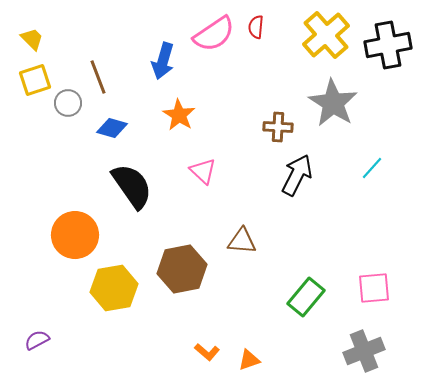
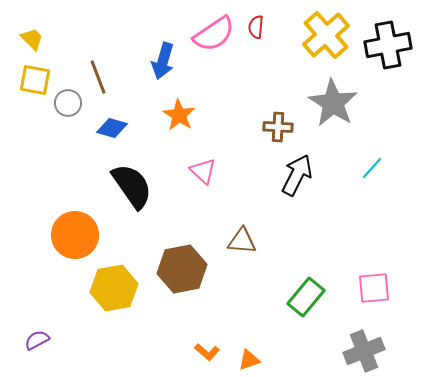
yellow square: rotated 28 degrees clockwise
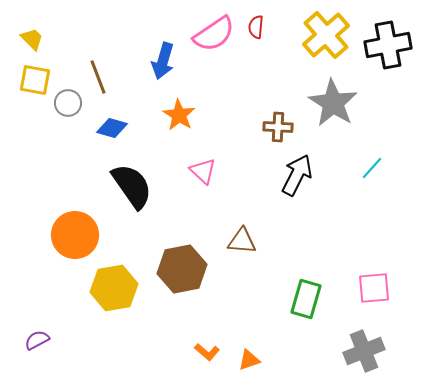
green rectangle: moved 2 px down; rotated 24 degrees counterclockwise
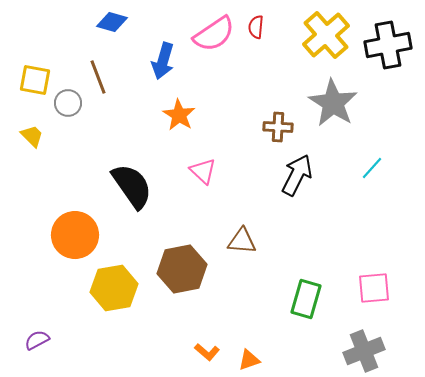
yellow trapezoid: moved 97 px down
blue diamond: moved 106 px up
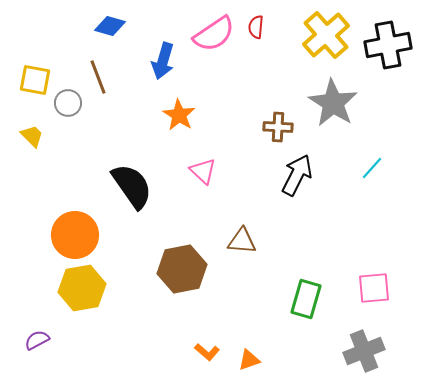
blue diamond: moved 2 px left, 4 px down
yellow hexagon: moved 32 px left
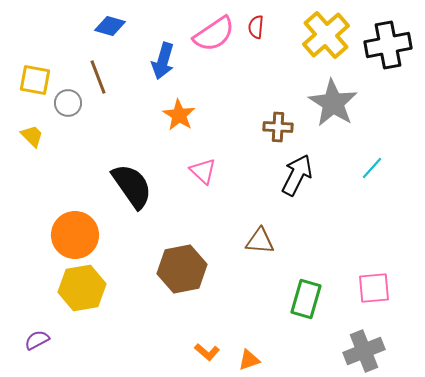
brown triangle: moved 18 px right
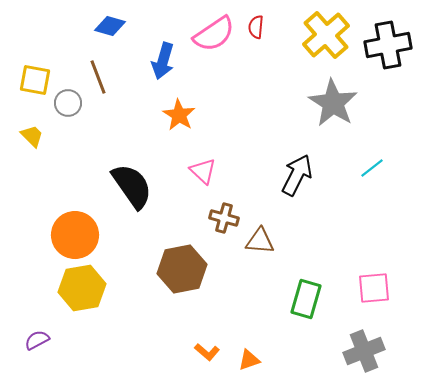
brown cross: moved 54 px left, 91 px down; rotated 12 degrees clockwise
cyan line: rotated 10 degrees clockwise
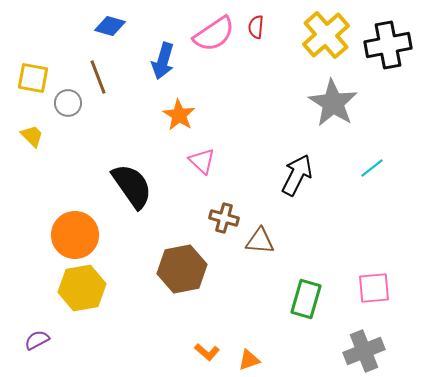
yellow square: moved 2 px left, 2 px up
pink triangle: moved 1 px left, 10 px up
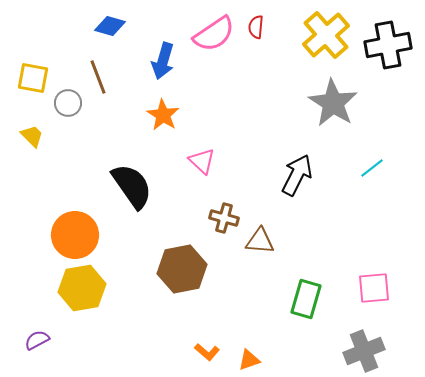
orange star: moved 16 px left
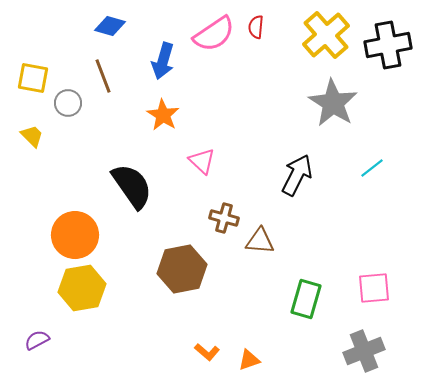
brown line: moved 5 px right, 1 px up
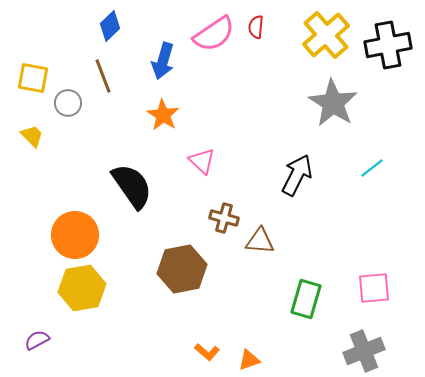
blue diamond: rotated 60 degrees counterclockwise
